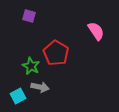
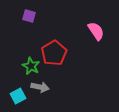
red pentagon: moved 2 px left; rotated 10 degrees clockwise
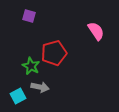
red pentagon: rotated 15 degrees clockwise
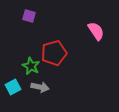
cyan square: moved 5 px left, 9 px up
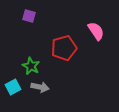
red pentagon: moved 10 px right, 5 px up
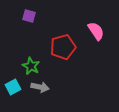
red pentagon: moved 1 px left, 1 px up
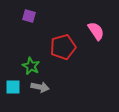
cyan square: rotated 28 degrees clockwise
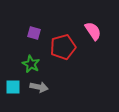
purple square: moved 5 px right, 17 px down
pink semicircle: moved 3 px left
green star: moved 2 px up
gray arrow: moved 1 px left
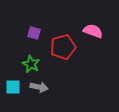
pink semicircle: rotated 36 degrees counterclockwise
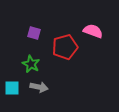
red pentagon: moved 2 px right
cyan square: moved 1 px left, 1 px down
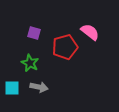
pink semicircle: moved 3 px left, 1 px down; rotated 18 degrees clockwise
green star: moved 1 px left, 1 px up
